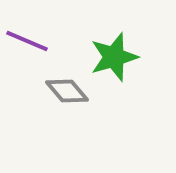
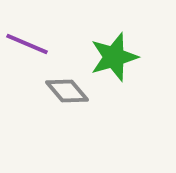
purple line: moved 3 px down
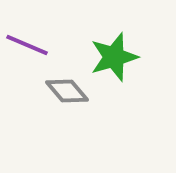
purple line: moved 1 px down
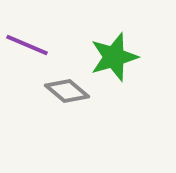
gray diamond: rotated 9 degrees counterclockwise
